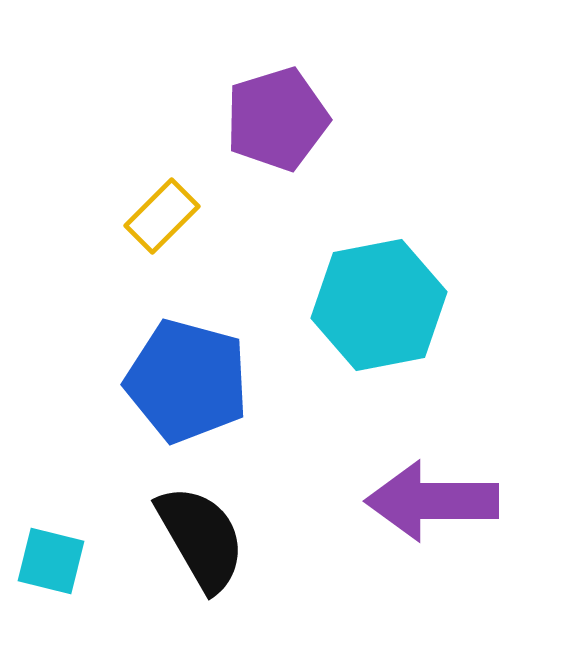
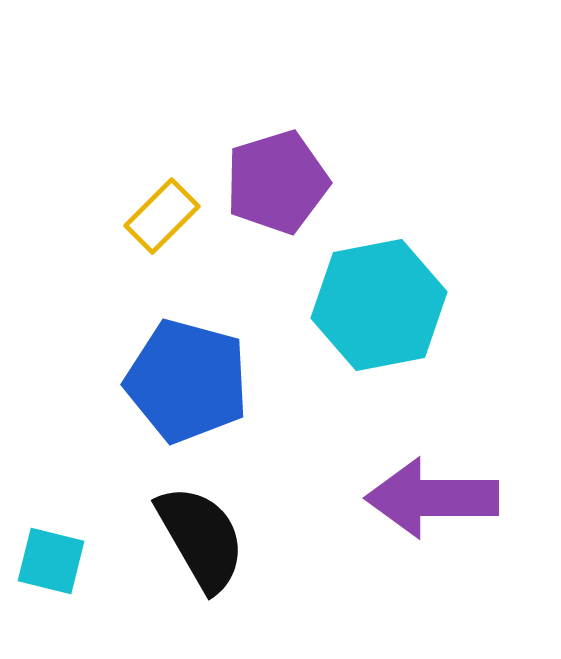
purple pentagon: moved 63 px down
purple arrow: moved 3 px up
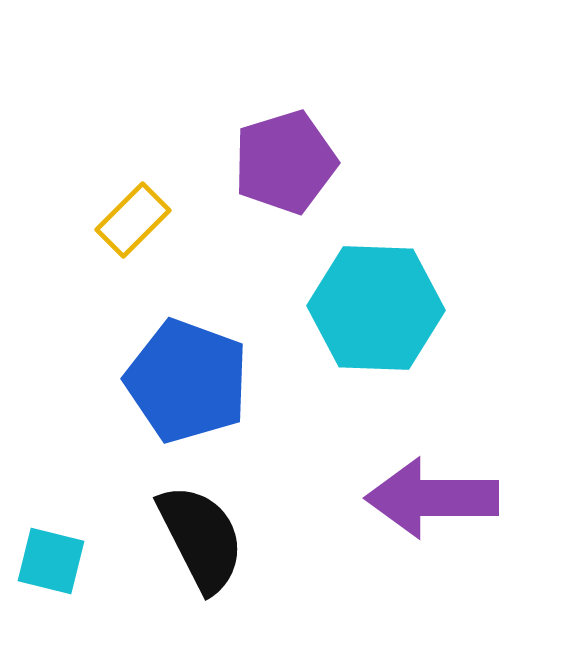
purple pentagon: moved 8 px right, 20 px up
yellow rectangle: moved 29 px left, 4 px down
cyan hexagon: moved 3 px left, 3 px down; rotated 13 degrees clockwise
blue pentagon: rotated 5 degrees clockwise
black semicircle: rotated 3 degrees clockwise
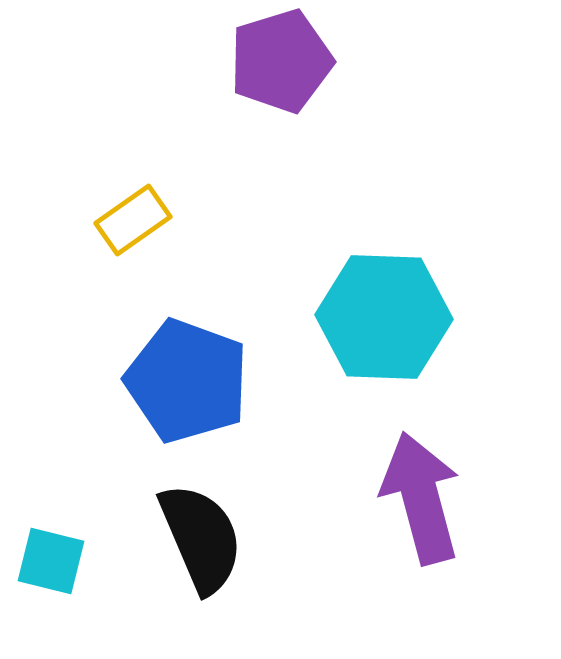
purple pentagon: moved 4 px left, 101 px up
yellow rectangle: rotated 10 degrees clockwise
cyan hexagon: moved 8 px right, 9 px down
purple arrow: moved 11 px left; rotated 75 degrees clockwise
black semicircle: rotated 4 degrees clockwise
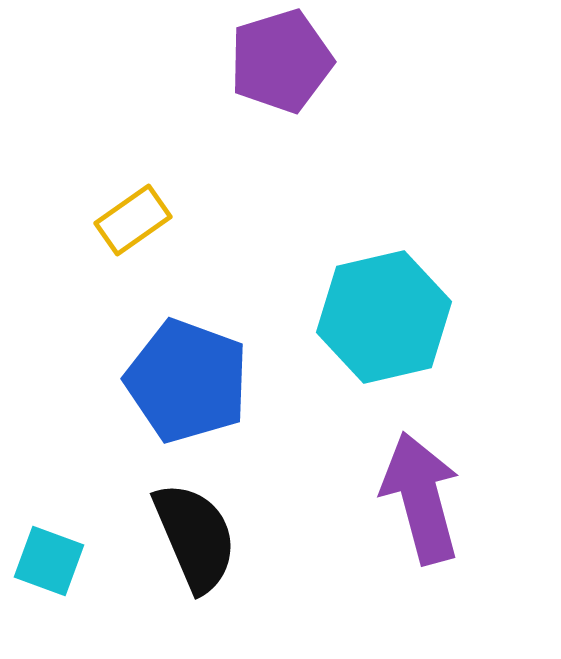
cyan hexagon: rotated 15 degrees counterclockwise
black semicircle: moved 6 px left, 1 px up
cyan square: moved 2 px left; rotated 6 degrees clockwise
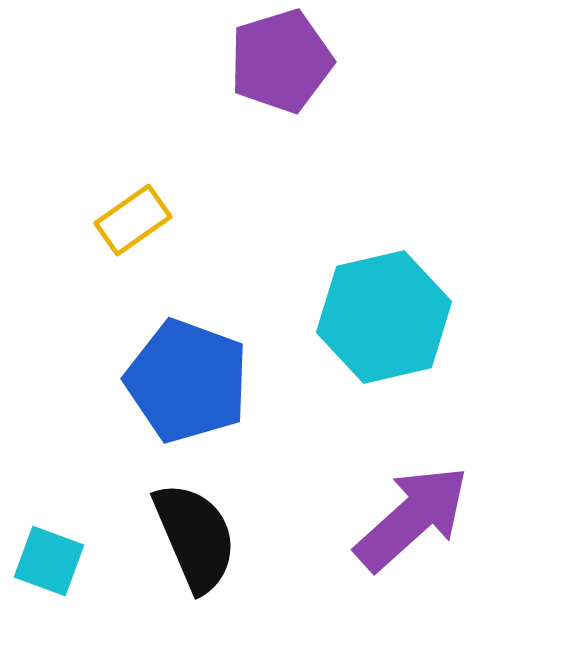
purple arrow: moved 9 px left, 20 px down; rotated 63 degrees clockwise
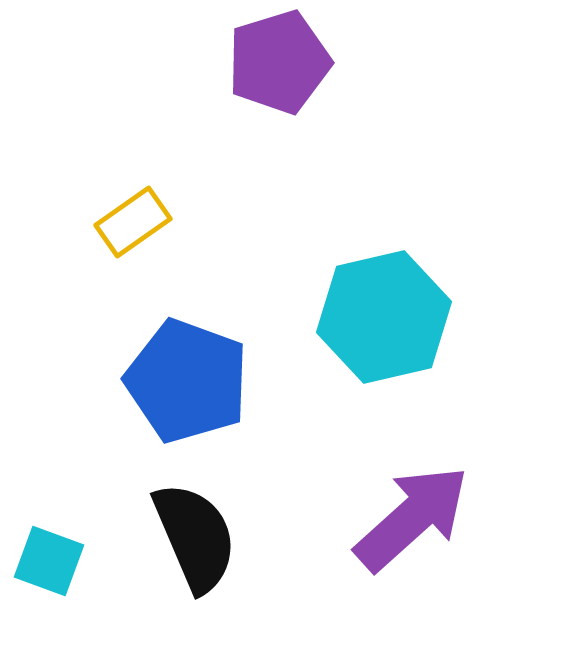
purple pentagon: moved 2 px left, 1 px down
yellow rectangle: moved 2 px down
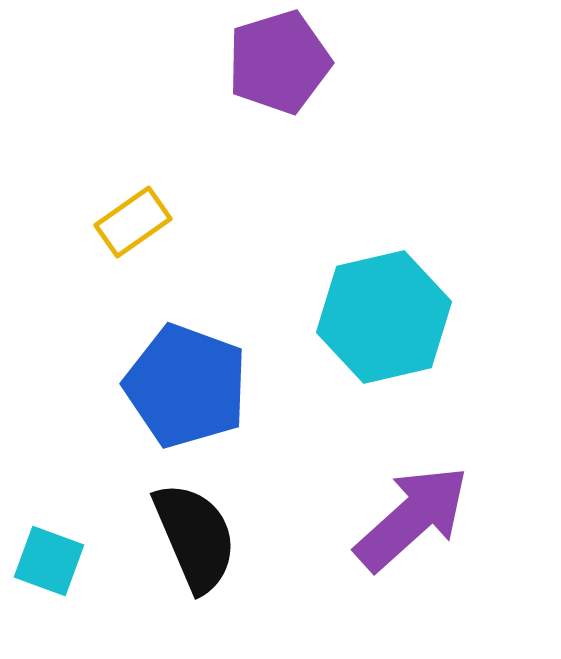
blue pentagon: moved 1 px left, 5 px down
